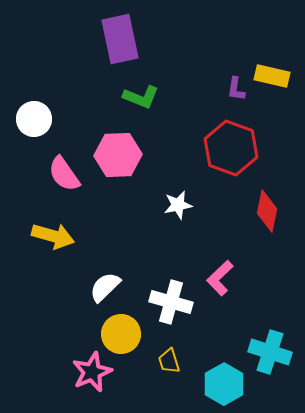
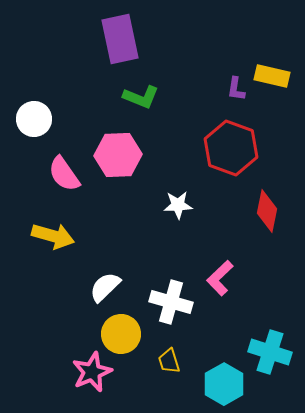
white star: rotated 8 degrees clockwise
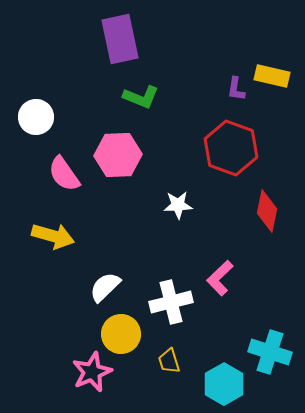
white circle: moved 2 px right, 2 px up
white cross: rotated 30 degrees counterclockwise
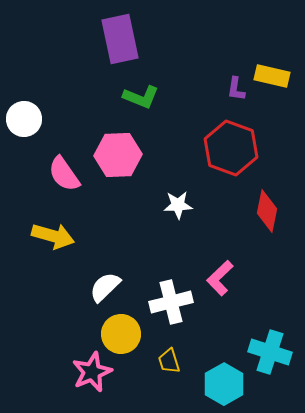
white circle: moved 12 px left, 2 px down
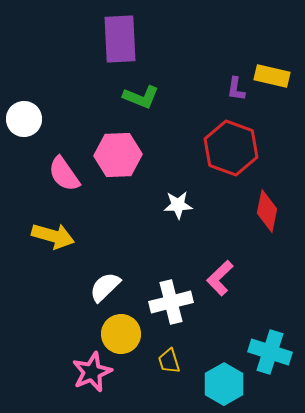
purple rectangle: rotated 9 degrees clockwise
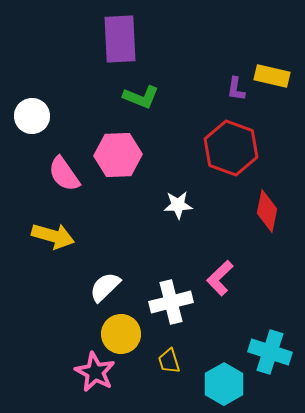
white circle: moved 8 px right, 3 px up
pink star: moved 3 px right; rotated 21 degrees counterclockwise
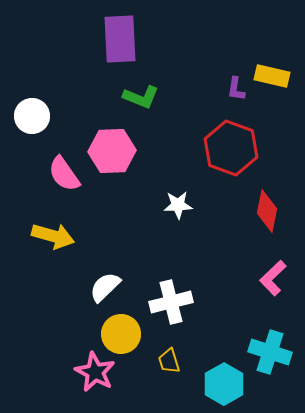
pink hexagon: moved 6 px left, 4 px up
pink L-shape: moved 53 px right
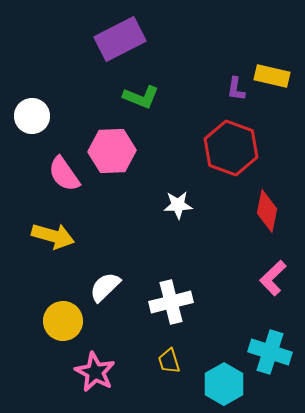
purple rectangle: rotated 66 degrees clockwise
yellow circle: moved 58 px left, 13 px up
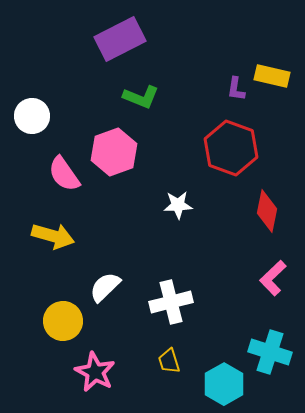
pink hexagon: moved 2 px right, 1 px down; rotated 18 degrees counterclockwise
